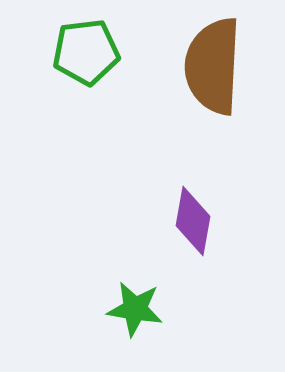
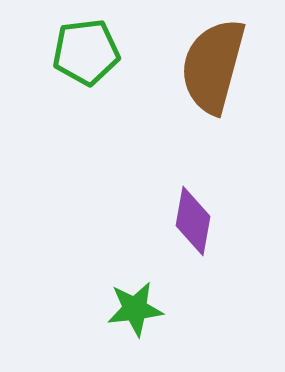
brown semicircle: rotated 12 degrees clockwise
green star: rotated 16 degrees counterclockwise
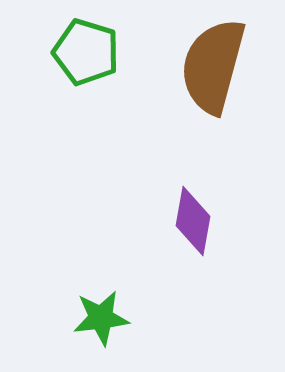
green pentagon: rotated 24 degrees clockwise
green star: moved 34 px left, 9 px down
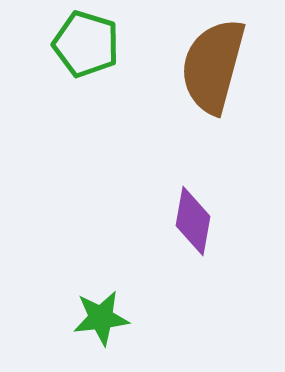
green pentagon: moved 8 px up
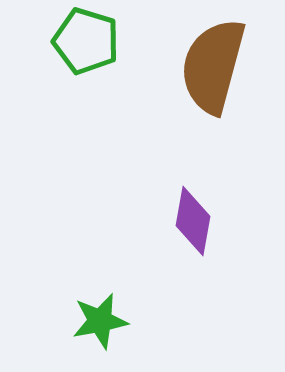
green pentagon: moved 3 px up
green star: moved 1 px left, 3 px down; rotated 4 degrees counterclockwise
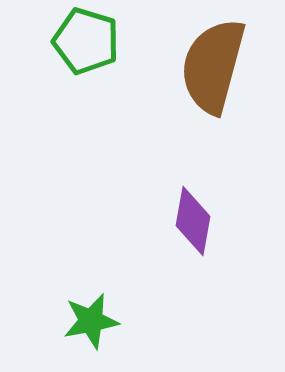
green star: moved 9 px left
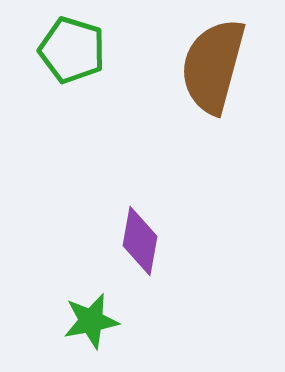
green pentagon: moved 14 px left, 9 px down
purple diamond: moved 53 px left, 20 px down
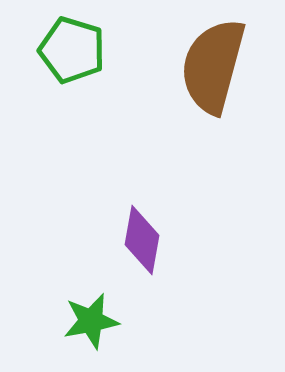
purple diamond: moved 2 px right, 1 px up
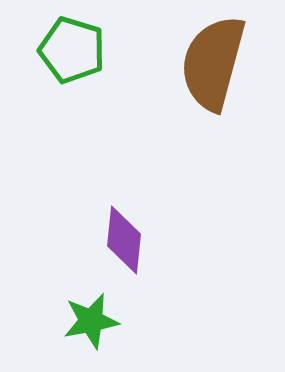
brown semicircle: moved 3 px up
purple diamond: moved 18 px left; rotated 4 degrees counterclockwise
